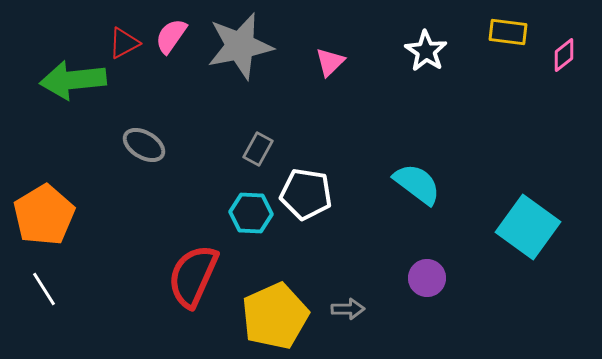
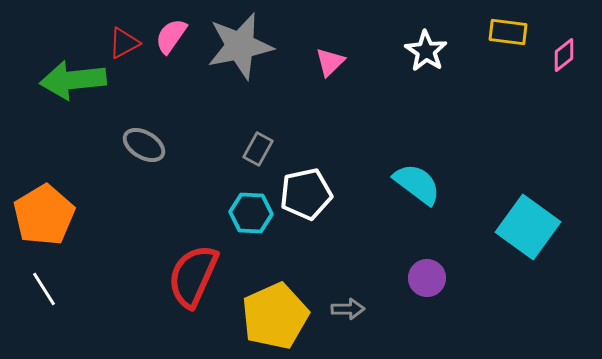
white pentagon: rotated 21 degrees counterclockwise
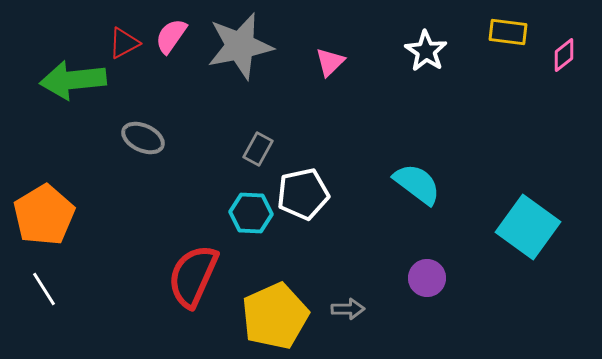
gray ellipse: moved 1 px left, 7 px up; rotated 6 degrees counterclockwise
white pentagon: moved 3 px left
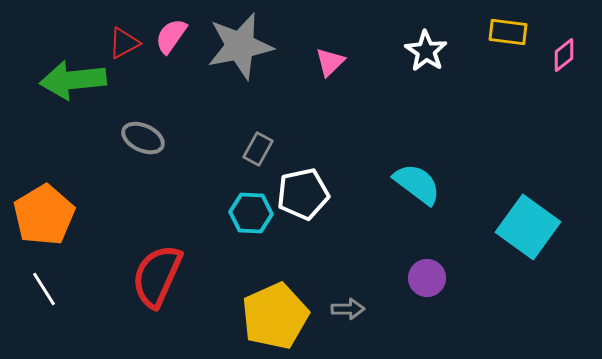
red semicircle: moved 36 px left
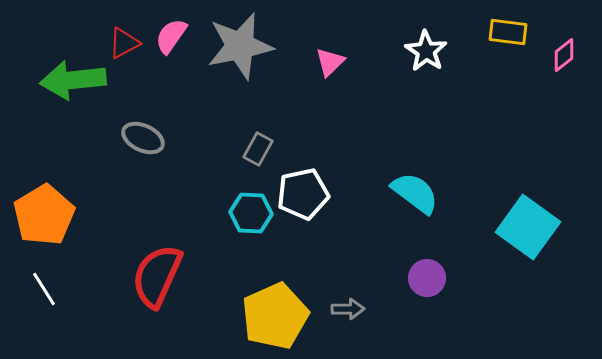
cyan semicircle: moved 2 px left, 9 px down
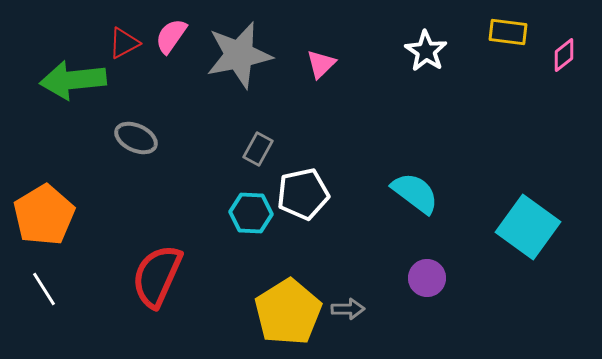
gray star: moved 1 px left, 9 px down
pink triangle: moved 9 px left, 2 px down
gray ellipse: moved 7 px left
yellow pentagon: moved 13 px right, 4 px up; rotated 8 degrees counterclockwise
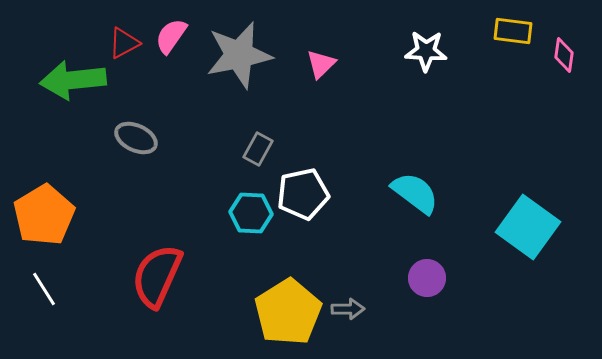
yellow rectangle: moved 5 px right, 1 px up
white star: rotated 30 degrees counterclockwise
pink diamond: rotated 44 degrees counterclockwise
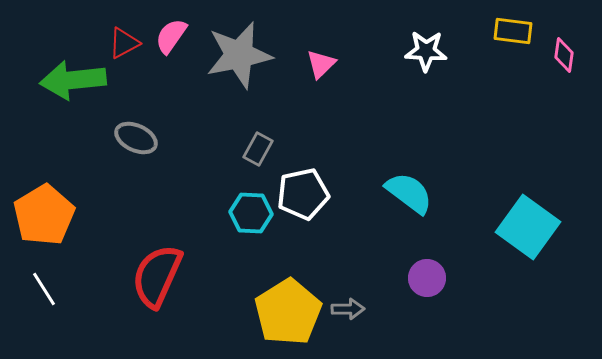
cyan semicircle: moved 6 px left
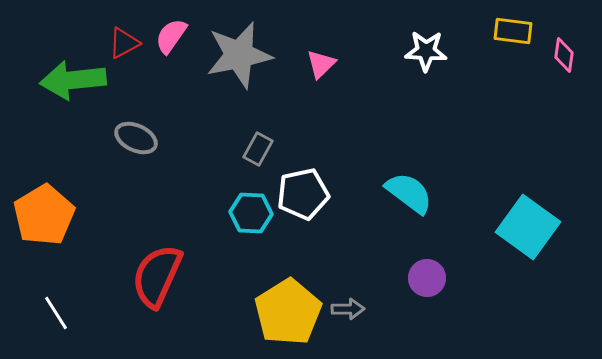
white line: moved 12 px right, 24 px down
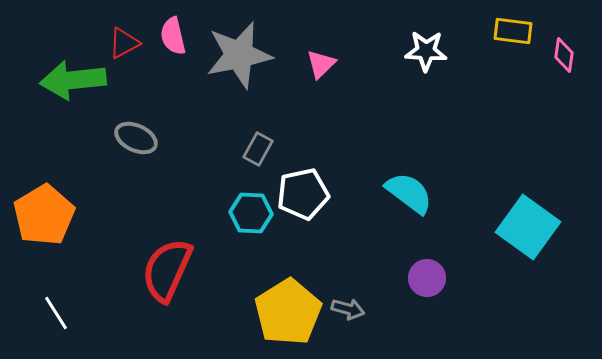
pink semicircle: moved 2 px right; rotated 48 degrees counterclockwise
red semicircle: moved 10 px right, 6 px up
gray arrow: rotated 16 degrees clockwise
